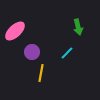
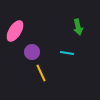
pink ellipse: rotated 15 degrees counterclockwise
cyan line: rotated 56 degrees clockwise
yellow line: rotated 36 degrees counterclockwise
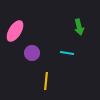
green arrow: moved 1 px right
purple circle: moved 1 px down
yellow line: moved 5 px right, 8 px down; rotated 30 degrees clockwise
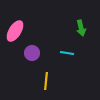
green arrow: moved 2 px right, 1 px down
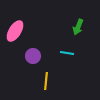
green arrow: moved 3 px left, 1 px up; rotated 35 degrees clockwise
purple circle: moved 1 px right, 3 px down
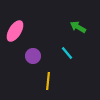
green arrow: rotated 98 degrees clockwise
cyan line: rotated 40 degrees clockwise
yellow line: moved 2 px right
